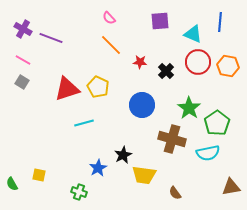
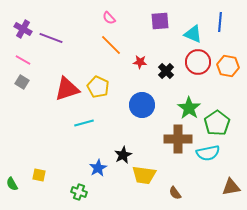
brown cross: moved 6 px right; rotated 16 degrees counterclockwise
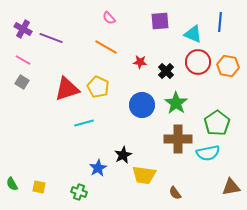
orange line: moved 5 px left, 2 px down; rotated 15 degrees counterclockwise
green star: moved 13 px left, 5 px up
yellow square: moved 12 px down
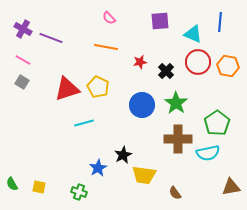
orange line: rotated 20 degrees counterclockwise
red star: rotated 16 degrees counterclockwise
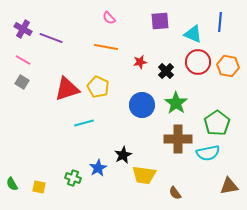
brown triangle: moved 2 px left, 1 px up
green cross: moved 6 px left, 14 px up
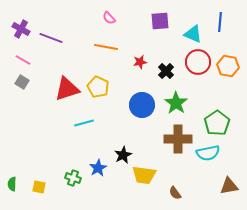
purple cross: moved 2 px left
green semicircle: rotated 32 degrees clockwise
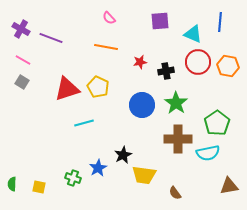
black cross: rotated 35 degrees clockwise
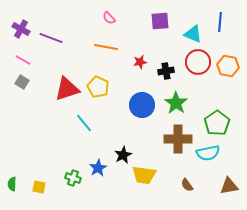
cyan line: rotated 66 degrees clockwise
brown semicircle: moved 12 px right, 8 px up
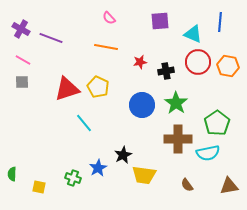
gray square: rotated 32 degrees counterclockwise
green semicircle: moved 10 px up
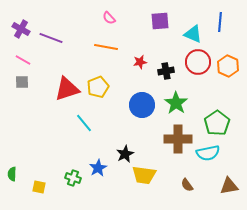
orange hexagon: rotated 15 degrees clockwise
yellow pentagon: rotated 25 degrees clockwise
black star: moved 2 px right, 1 px up
